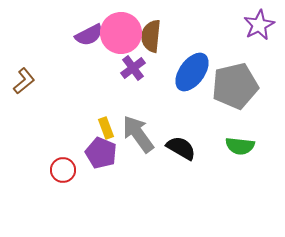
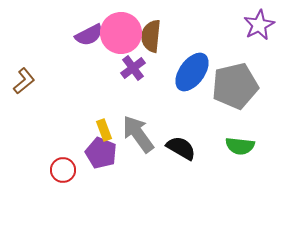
yellow rectangle: moved 2 px left, 2 px down
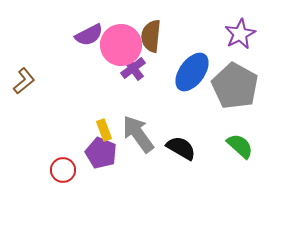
purple star: moved 19 px left, 9 px down
pink circle: moved 12 px down
gray pentagon: rotated 30 degrees counterclockwise
green semicircle: rotated 144 degrees counterclockwise
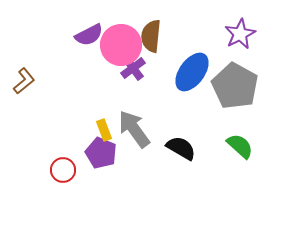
gray arrow: moved 4 px left, 5 px up
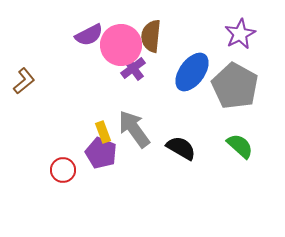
yellow rectangle: moved 1 px left, 2 px down
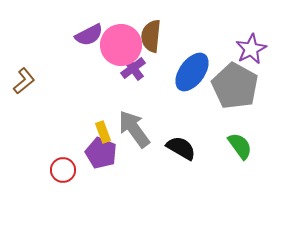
purple star: moved 11 px right, 15 px down
green semicircle: rotated 12 degrees clockwise
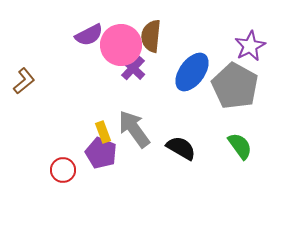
purple star: moved 1 px left, 3 px up
purple cross: rotated 10 degrees counterclockwise
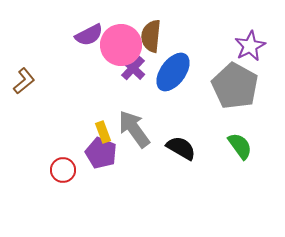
blue ellipse: moved 19 px left
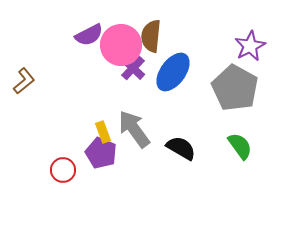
gray pentagon: moved 2 px down
